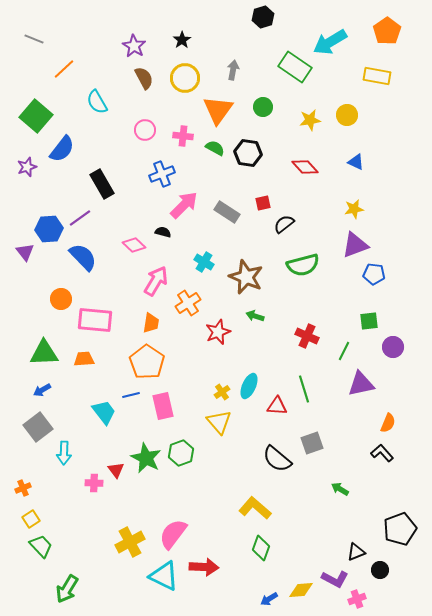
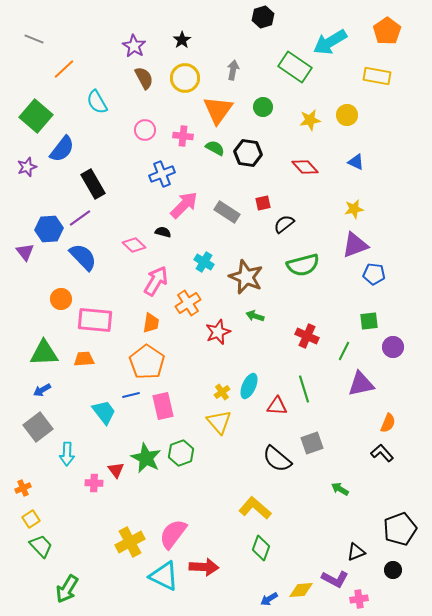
black rectangle at (102, 184): moved 9 px left
cyan arrow at (64, 453): moved 3 px right, 1 px down
black circle at (380, 570): moved 13 px right
pink cross at (357, 599): moved 2 px right; rotated 12 degrees clockwise
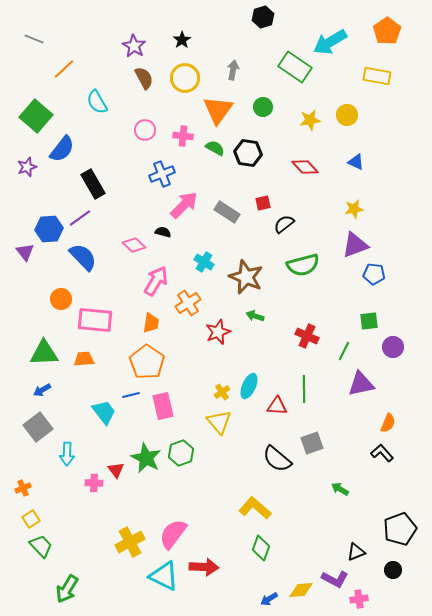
green line at (304, 389): rotated 16 degrees clockwise
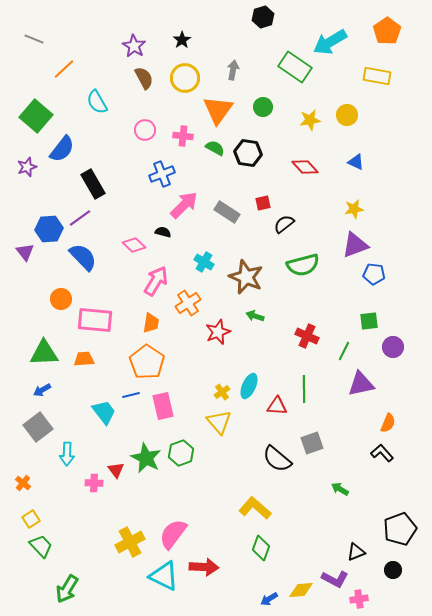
orange cross at (23, 488): moved 5 px up; rotated 28 degrees counterclockwise
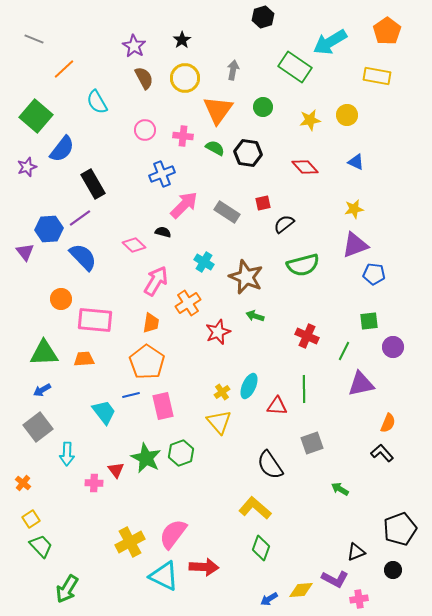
black semicircle at (277, 459): moved 7 px left, 6 px down; rotated 16 degrees clockwise
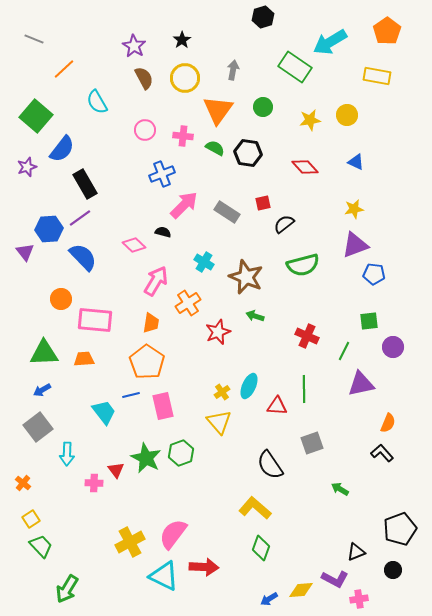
black rectangle at (93, 184): moved 8 px left
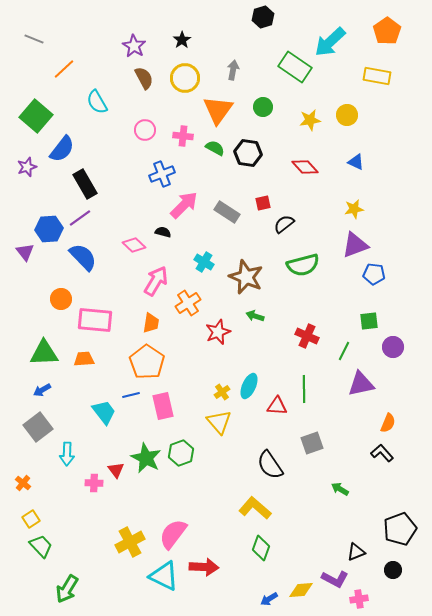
cyan arrow at (330, 42): rotated 12 degrees counterclockwise
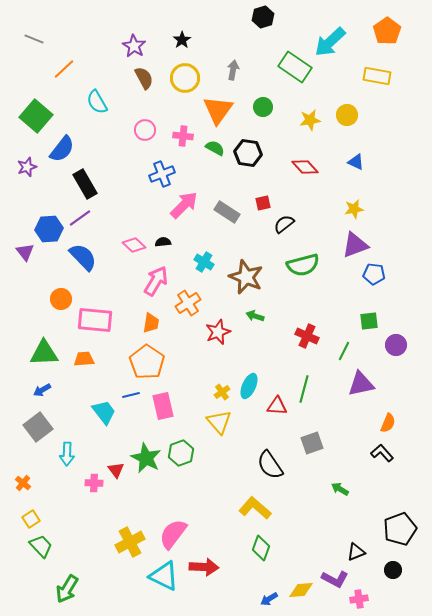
black semicircle at (163, 232): moved 10 px down; rotated 21 degrees counterclockwise
purple circle at (393, 347): moved 3 px right, 2 px up
green line at (304, 389): rotated 16 degrees clockwise
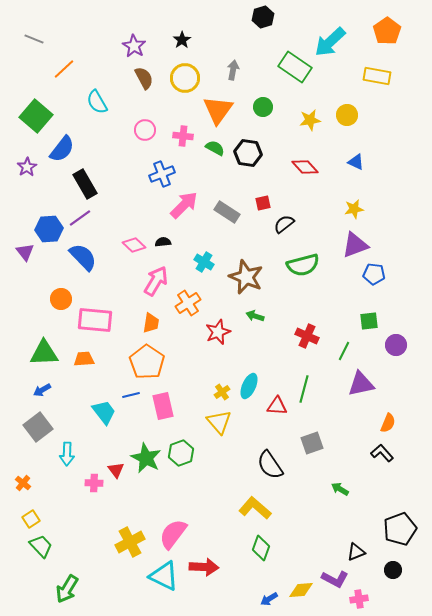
purple star at (27, 167): rotated 12 degrees counterclockwise
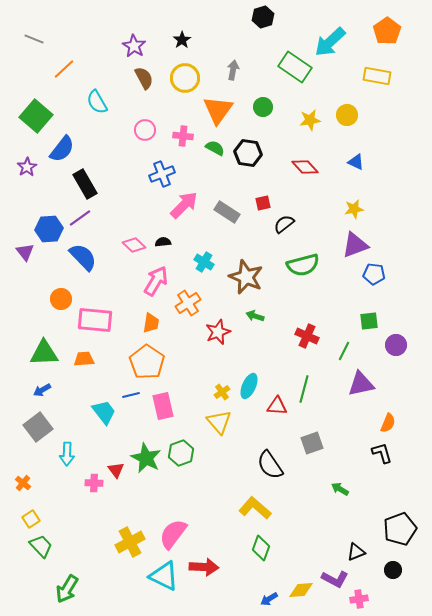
black L-shape at (382, 453): rotated 25 degrees clockwise
